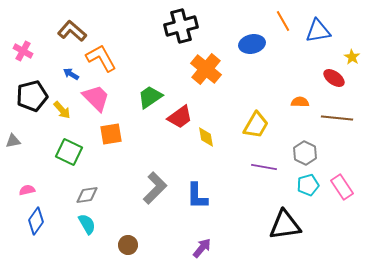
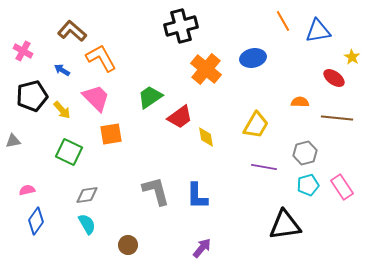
blue ellipse: moved 1 px right, 14 px down
blue arrow: moved 9 px left, 4 px up
gray hexagon: rotated 20 degrees clockwise
gray L-shape: moved 1 px right, 3 px down; rotated 60 degrees counterclockwise
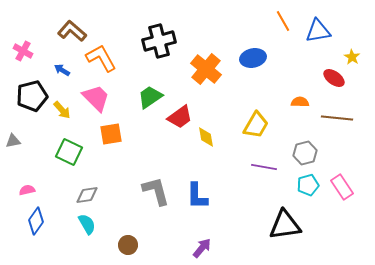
black cross: moved 22 px left, 15 px down
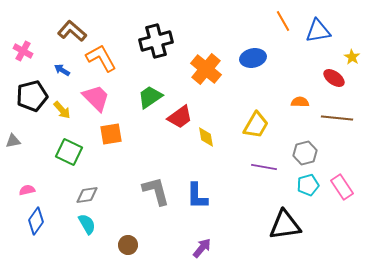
black cross: moved 3 px left
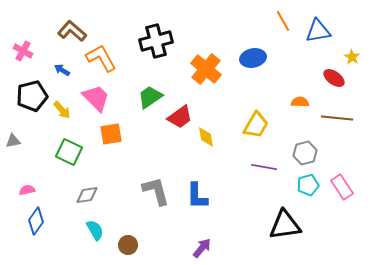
cyan semicircle: moved 8 px right, 6 px down
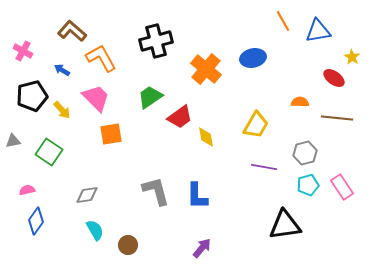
green square: moved 20 px left; rotated 8 degrees clockwise
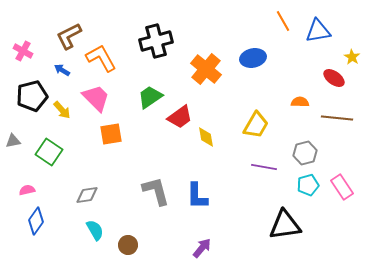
brown L-shape: moved 3 px left, 5 px down; rotated 68 degrees counterclockwise
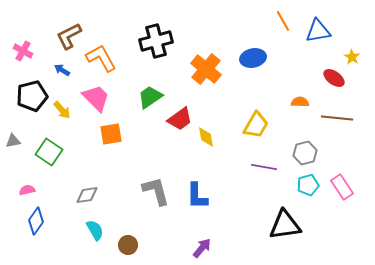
red trapezoid: moved 2 px down
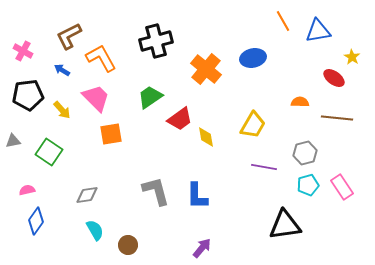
black pentagon: moved 4 px left, 1 px up; rotated 8 degrees clockwise
yellow trapezoid: moved 3 px left
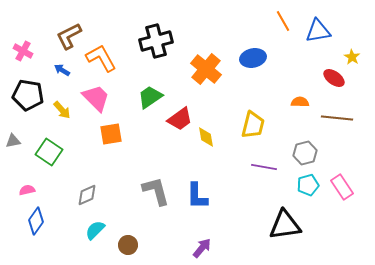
black pentagon: rotated 16 degrees clockwise
yellow trapezoid: rotated 16 degrees counterclockwise
gray diamond: rotated 15 degrees counterclockwise
cyan semicircle: rotated 105 degrees counterclockwise
